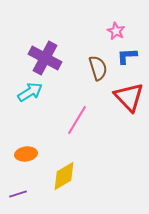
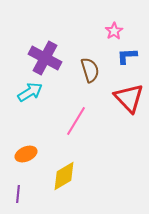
pink star: moved 2 px left; rotated 12 degrees clockwise
brown semicircle: moved 8 px left, 2 px down
red triangle: moved 1 px down
pink line: moved 1 px left, 1 px down
orange ellipse: rotated 15 degrees counterclockwise
purple line: rotated 66 degrees counterclockwise
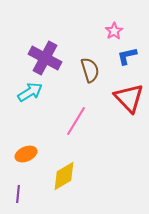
blue L-shape: rotated 10 degrees counterclockwise
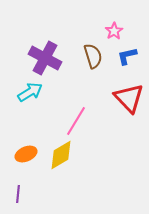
brown semicircle: moved 3 px right, 14 px up
yellow diamond: moved 3 px left, 21 px up
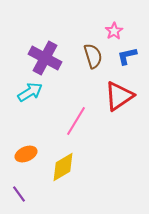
red triangle: moved 10 px left, 2 px up; rotated 40 degrees clockwise
yellow diamond: moved 2 px right, 12 px down
purple line: moved 1 px right; rotated 42 degrees counterclockwise
